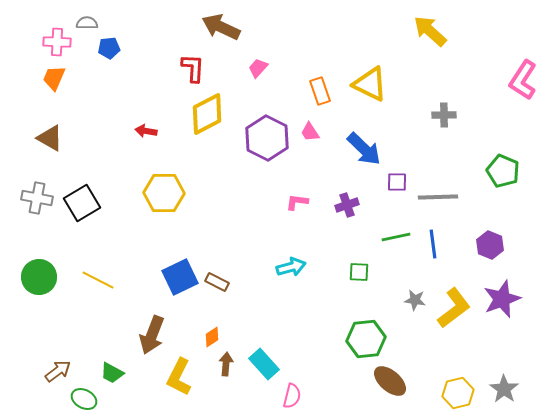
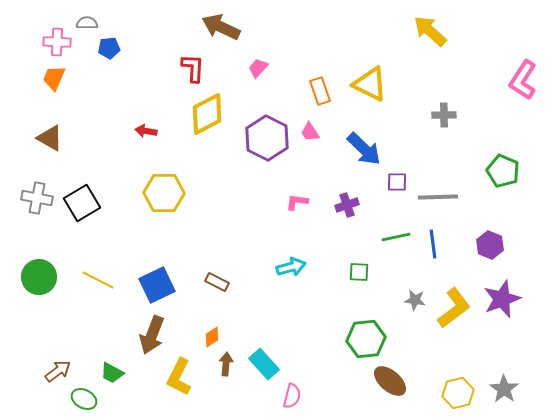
blue square at (180, 277): moved 23 px left, 8 px down
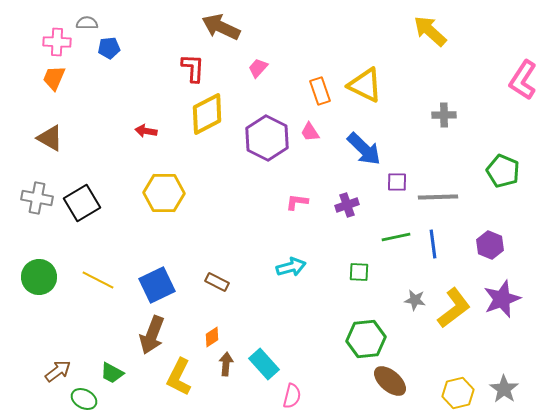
yellow triangle at (370, 84): moved 5 px left, 1 px down
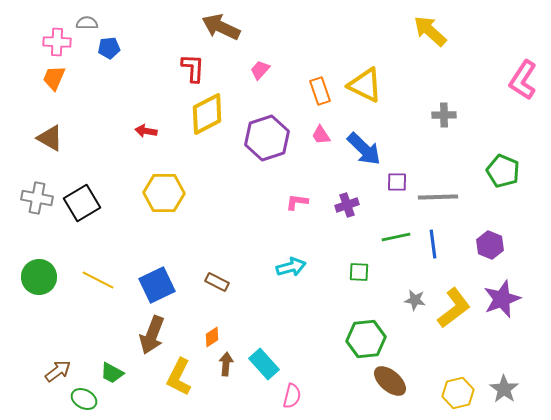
pink trapezoid at (258, 68): moved 2 px right, 2 px down
pink trapezoid at (310, 132): moved 11 px right, 3 px down
purple hexagon at (267, 138): rotated 15 degrees clockwise
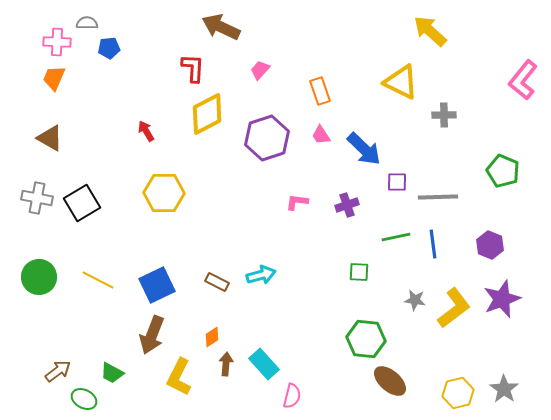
pink L-shape at (523, 80): rotated 6 degrees clockwise
yellow triangle at (365, 85): moved 36 px right, 3 px up
red arrow at (146, 131): rotated 50 degrees clockwise
cyan arrow at (291, 267): moved 30 px left, 8 px down
green hexagon at (366, 339): rotated 12 degrees clockwise
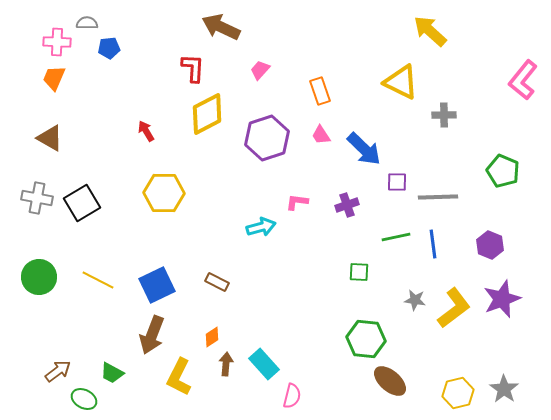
cyan arrow at (261, 275): moved 48 px up
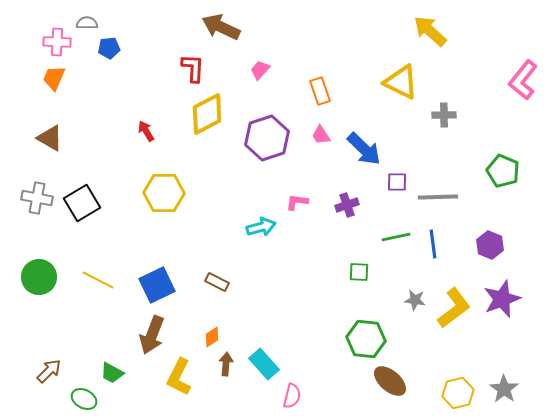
brown arrow at (58, 371): moved 9 px left; rotated 8 degrees counterclockwise
